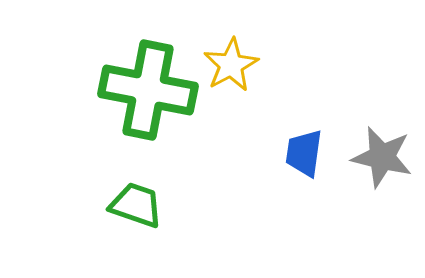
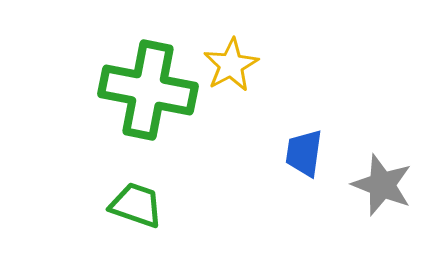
gray star: moved 28 px down; rotated 8 degrees clockwise
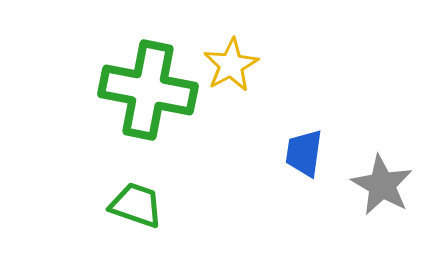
gray star: rotated 8 degrees clockwise
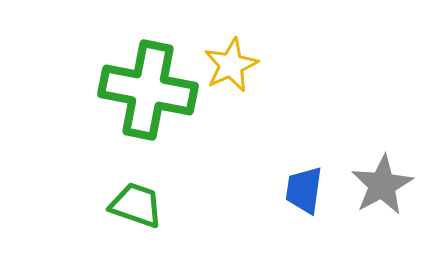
yellow star: rotated 4 degrees clockwise
blue trapezoid: moved 37 px down
gray star: rotated 14 degrees clockwise
